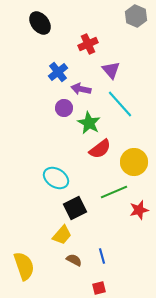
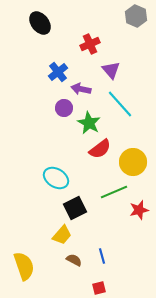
red cross: moved 2 px right
yellow circle: moved 1 px left
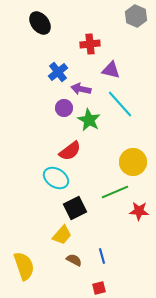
red cross: rotated 18 degrees clockwise
purple triangle: rotated 36 degrees counterclockwise
green star: moved 3 px up
red semicircle: moved 30 px left, 2 px down
green line: moved 1 px right
red star: moved 1 px down; rotated 18 degrees clockwise
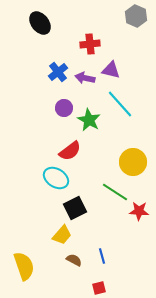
purple arrow: moved 4 px right, 11 px up
green line: rotated 56 degrees clockwise
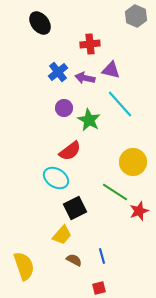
red star: rotated 24 degrees counterclockwise
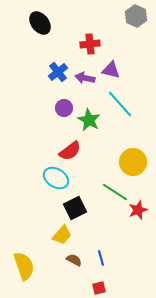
red star: moved 1 px left, 1 px up
blue line: moved 1 px left, 2 px down
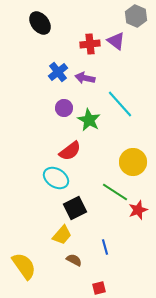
purple triangle: moved 5 px right, 29 px up; rotated 24 degrees clockwise
blue line: moved 4 px right, 11 px up
yellow semicircle: rotated 16 degrees counterclockwise
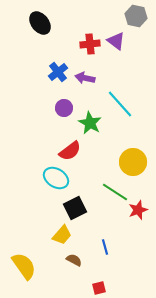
gray hexagon: rotated 10 degrees counterclockwise
green star: moved 1 px right, 3 px down
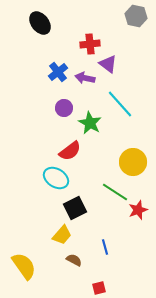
purple triangle: moved 8 px left, 23 px down
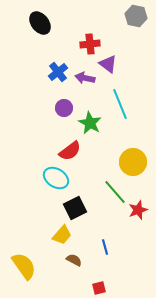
cyan line: rotated 20 degrees clockwise
green line: rotated 16 degrees clockwise
